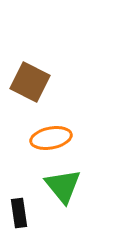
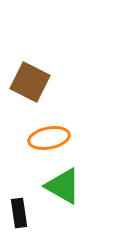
orange ellipse: moved 2 px left
green triangle: rotated 21 degrees counterclockwise
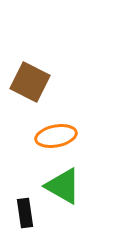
orange ellipse: moved 7 px right, 2 px up
black rectangle: moved 6 px right
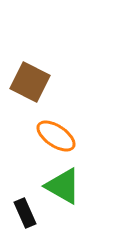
orange ellipse: rotated 45 degrees clockwise
black rectangle: rotated 16 degrees counterclockwise
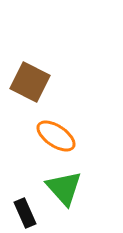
green triangle: moved 1 px right, 2 px down; rotated 18 degrees clockwise
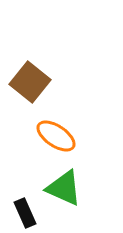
brown square: rotated 12 degrees clockwise
green triangle: rotated 24 degrees counterclockwise
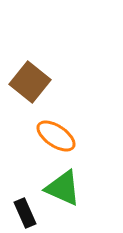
green triangle: moved 1 px left
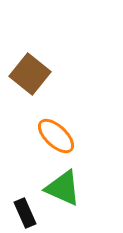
brown square: moved 8 px up
orange ellipse: rotated 9 degrees clockwise
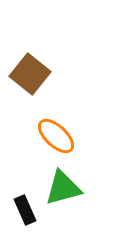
green triangle: rotated 39 degrees counterclockwise
black rectangle: moved 3 px up
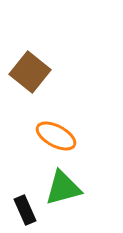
brown square: moved 2 px up
orange ellipse: rotated 15 degrees counterclockwise
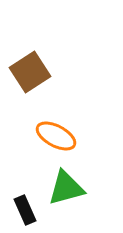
brown square: rotated 18 degrees clockwise
green triangle: moved 3 px right
